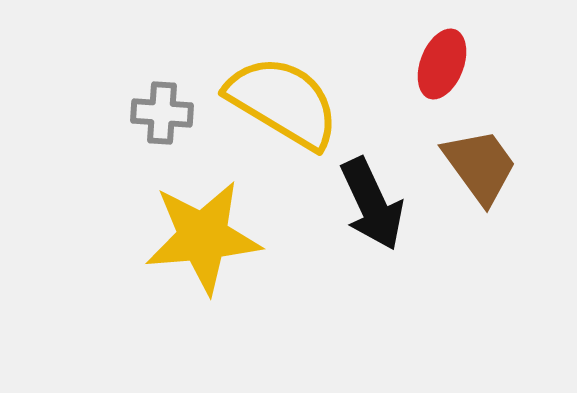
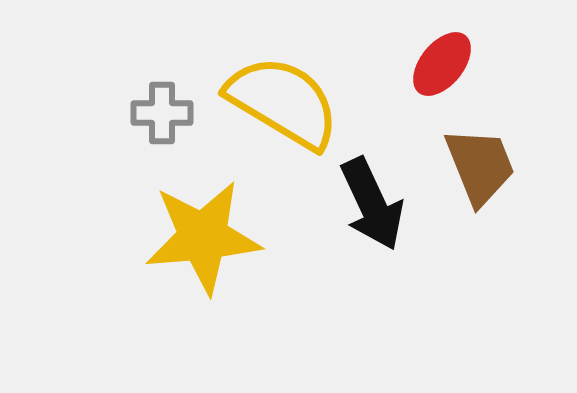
red ellipse: rotated 18 degrees clockwise
gray cross: rotated 4 degrees counterclockwise
brown trapezoid: rotated 14 degrees clockwise
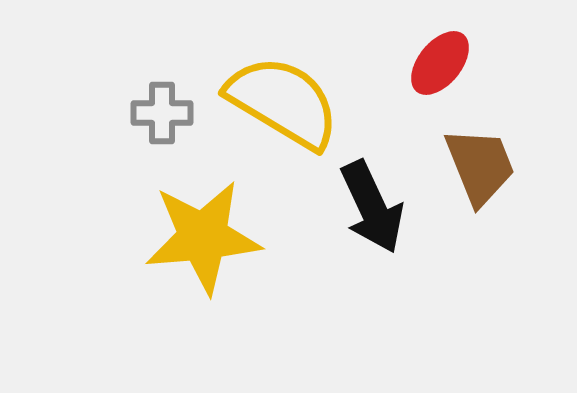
red ellipse: moved 2 px left, 1 px up
black arrow: moved 3 px down
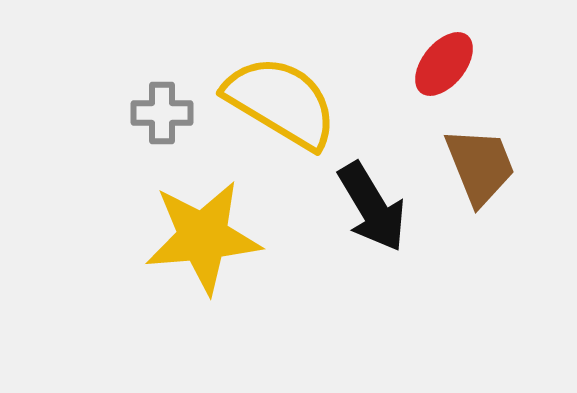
red ellipse: moved 4 px right, 1 px down
yellow semicircle: moved 2 px left
black arrow: rotated 6 degrees counterclockwise
